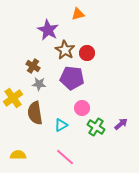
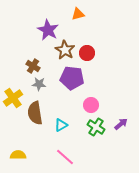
pink circle: moved 9 px right, 3 px up
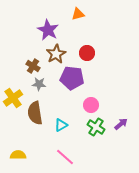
brown star: moved 9 px left, 4 px down; rotated 12 degrees clockwise
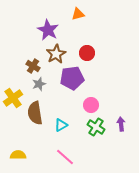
purple pentagon: rotated 15 degrees counterclockwise
gray star: rotated 24 degrees counterclockwise
purple arrow: rotated 56 degrees counterclockwise
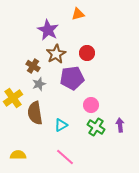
purple arrow: moved 1 px left, 1 px down
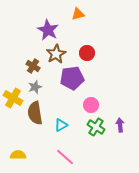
gray star: moved 4 px left, 3 px down
yellow cross: rotated 24 degrees counterclockwise
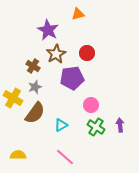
brown semicircle: rotated 135 degrees counterclockwise
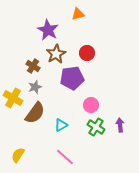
yellow semicircle: rotated 56 degrees counterclockwise
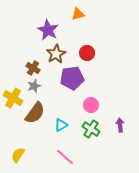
brown cross: moved 2 px down
gray star: moved 1 px left, 1 px up
green cross: moved 5 px left, 2 px down
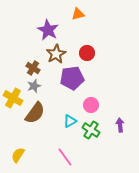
cyan triangle: moved 9 px right, 4 px up
green cross: moved 1 px down
pink line: rotated 12 degrees clockwise
